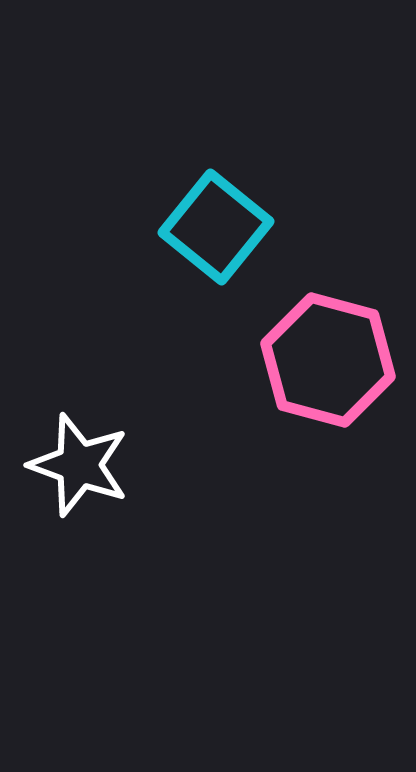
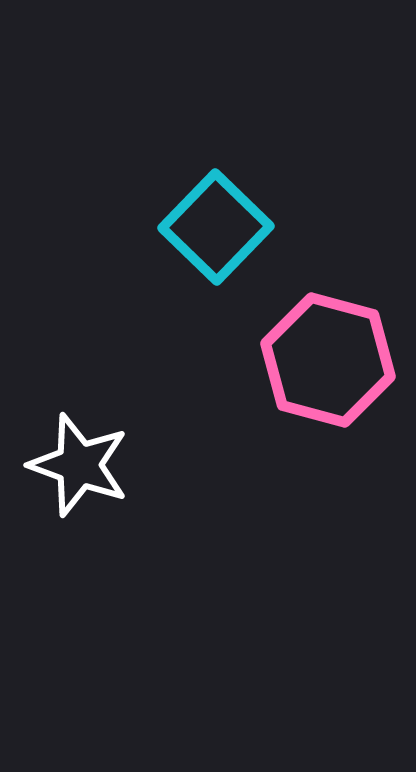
cyan square: rotated 5 degrees clockwise
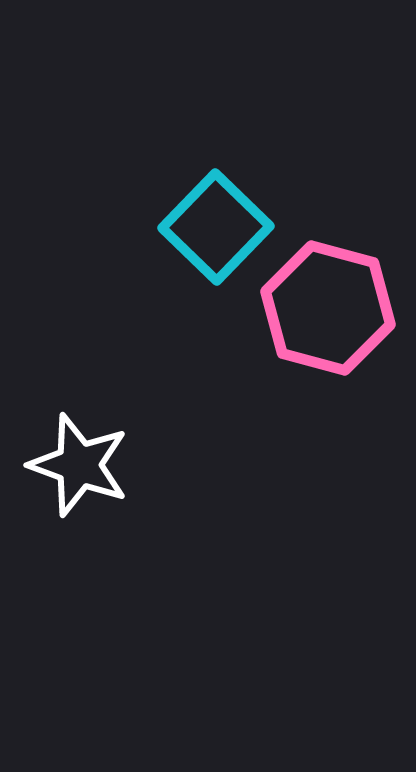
pink hexagon: moved 52 px up
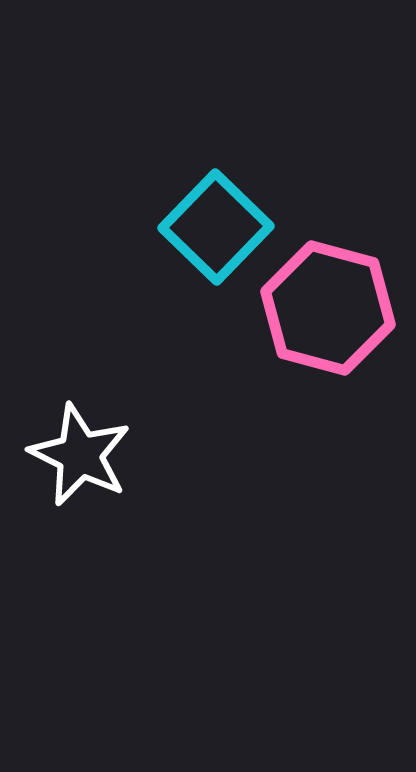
white star: moved 1 px right, 10 px up; rotated 6 degrees clockwise
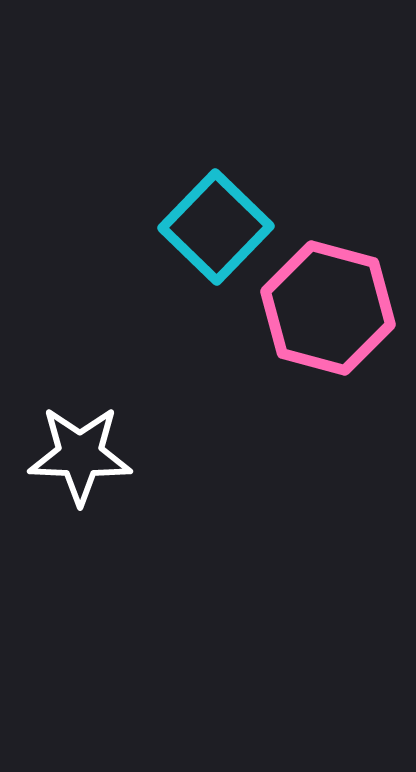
white star: rotated 24 degrees counterclockwise
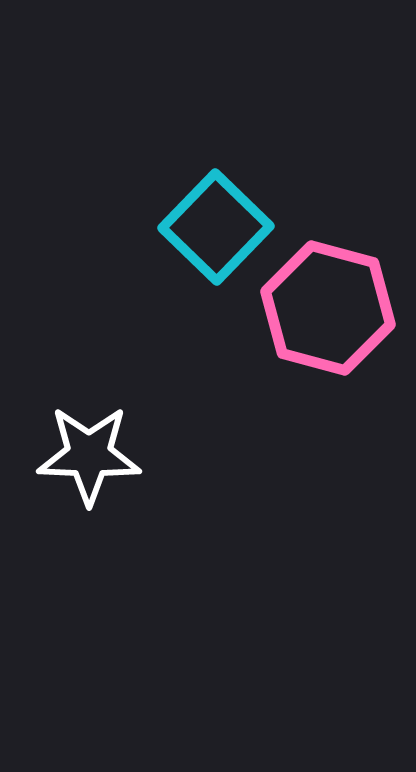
white star: moved 9 px right
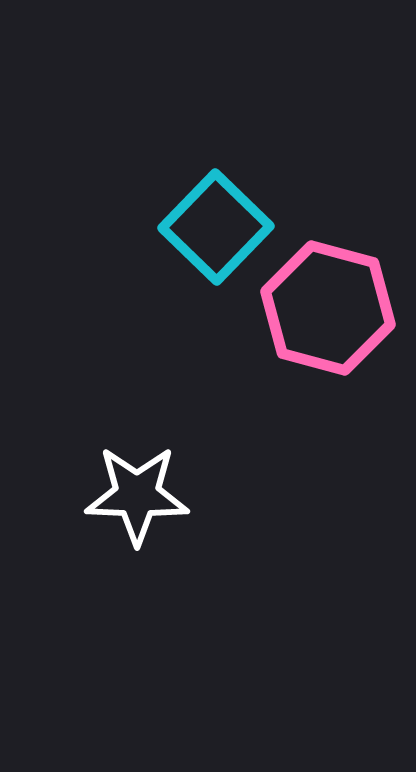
white star: moved 48 px right, 40 px down
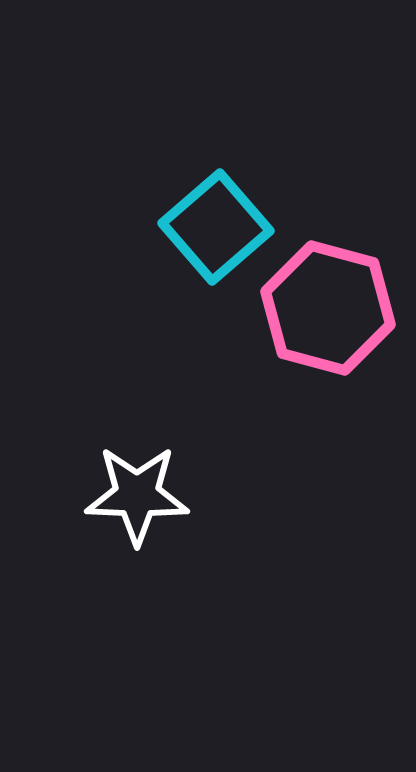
cyan square: rotated 5 degrees clockwise
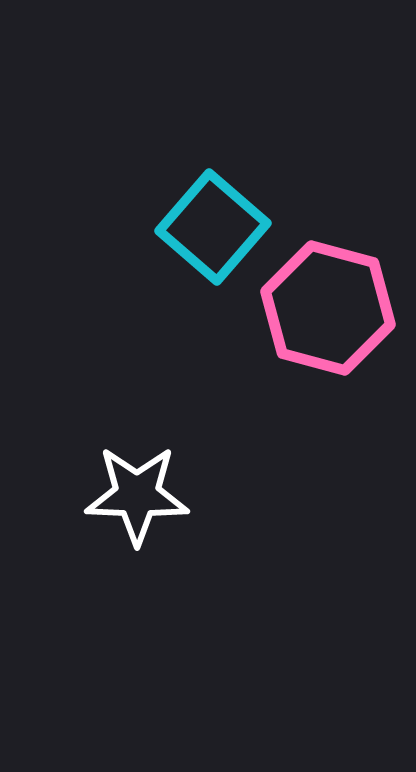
cyan square: moved 3 px left; rotated 8 degrees counterclockwise
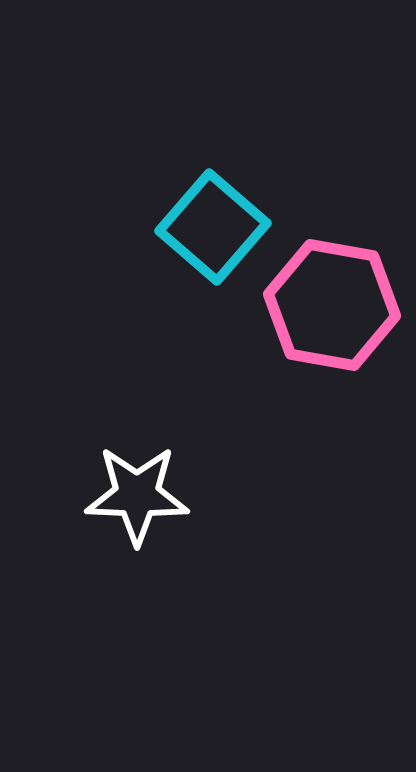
pink hexagon: moved 4 px right, 3 px up; rotated 5 degrees counterclockwise
